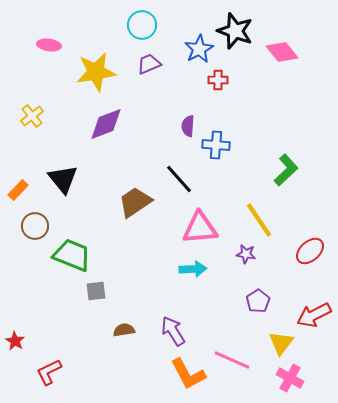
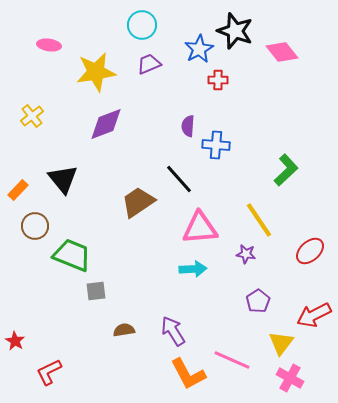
brown trapezoid: moved 3 px right
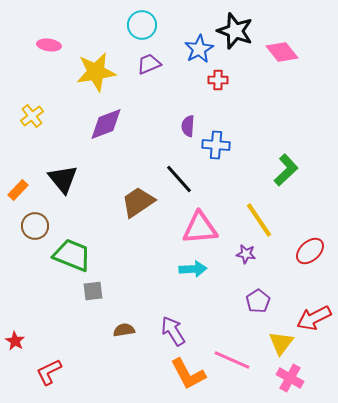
gray square: moved 3 px left
red arrow: moved 3 px down
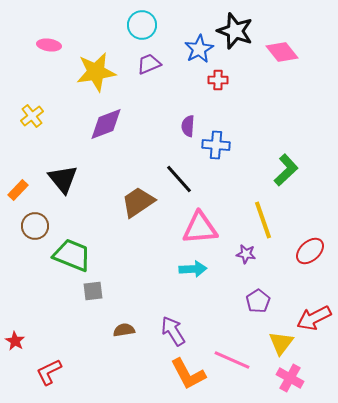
yellow line: moved 4 px right; rotated 15 degrees clockwise
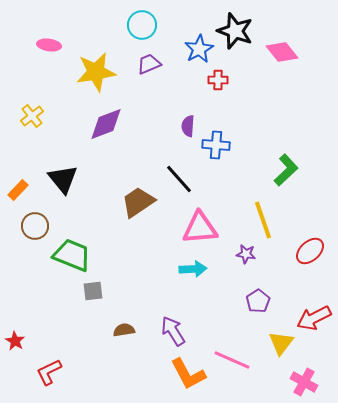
pink cross: moved 14 px right, 4 px down
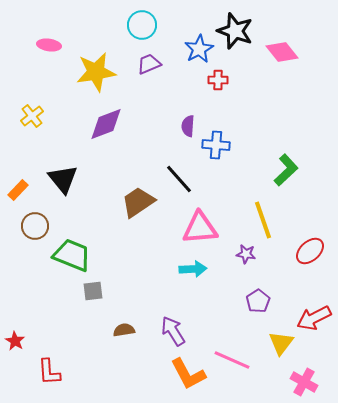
red L-shape: rotated 68 degrees counterclockwise
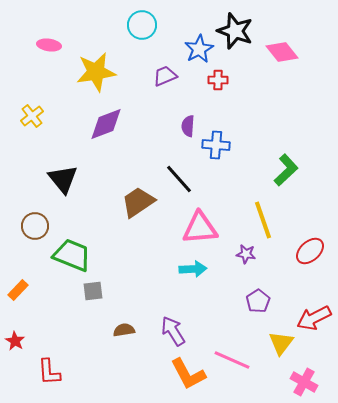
purple trapezoid: moved 16 px right, 12 px down
orange rectangle: moved 100 px down
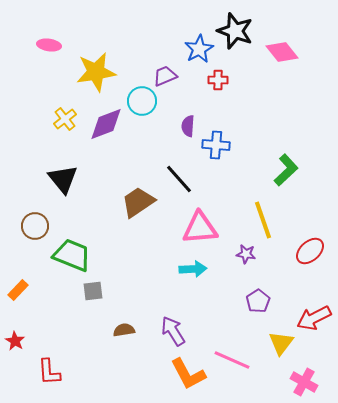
cyan circle: moved 76 px down
yellow cross: moved 33 px right, 3 px down
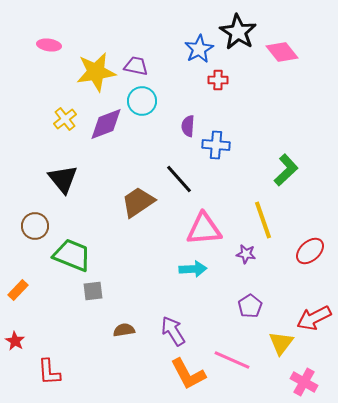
black star: moved 3 px right, 1 px down; rotated 12 degrees clockwise
purple trapezoid: moved 29 px left, 10 px up; rotated 35 degrees clockwise
pink triangle: moved 4 px right, 1 px down
purple pentagon: moved 8 px left, 5 px down
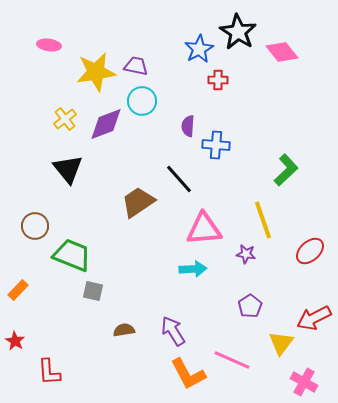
black triangle: moved 5 px right, 10 px up
gray square: rotated 20 degrees clockwise
